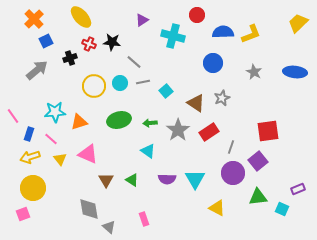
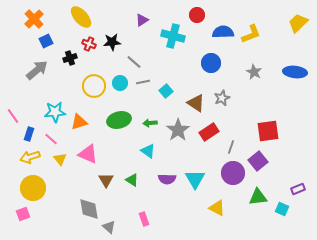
black star at (112, 42): rotated 12 degrees counterclockwise
blue circle at (213, 63): moved 2 px left
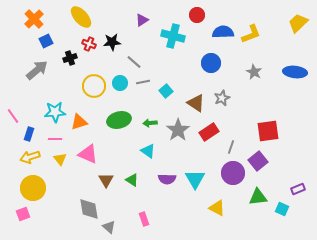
pink line at (51, 139): moved 4 px right; rotated 40 degrees counterclockwise
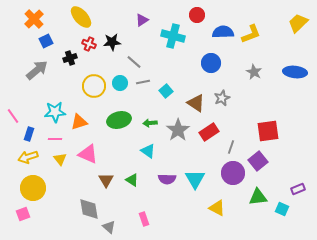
yellow arrow at (30, 157): moved 2 px left
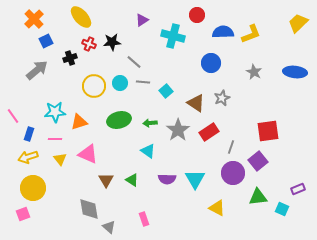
gray line at (143, 82): rotated 16 degrees clockwise
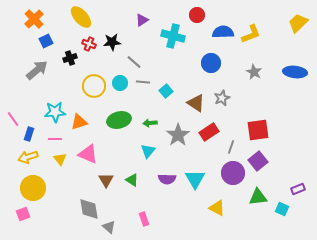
pink line at (13, 116): moved 3 px down
gray star at (178, 130): moved 5 px down
red square at (268, 131): moved 10 px left, 1 px up
cyan triangle at (148, 151): rotated 35 degrees clockwise
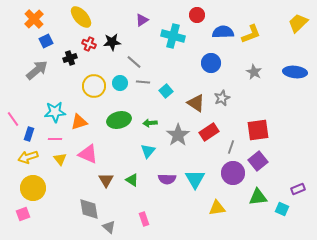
yellow triangle at (217, 208): rotated 36 degrees counterclockwise
